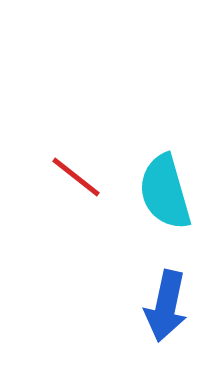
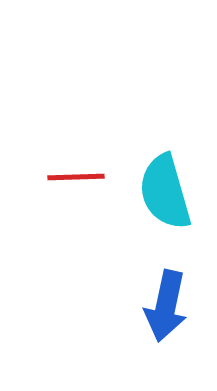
red line: rotated 40 degrees counterclockwise
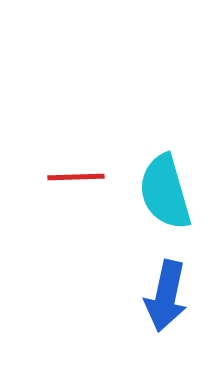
blue arrow: moved 10 px up
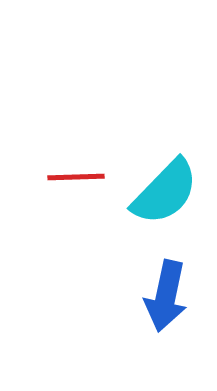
cyan semicircle: rotated 120 degrees counterclockwise
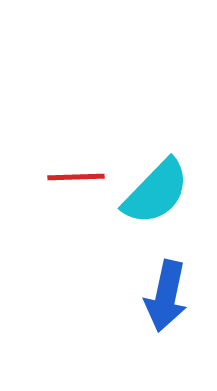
cyan semicircle: moved 9 px left
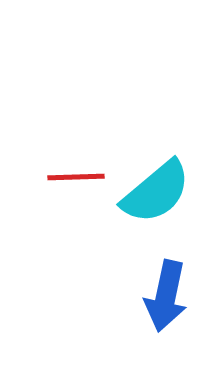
cyan semicircle: rotated 6 degrees clockwise
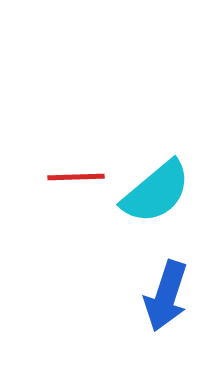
blue arrow: rotated 6 degrees clockwise
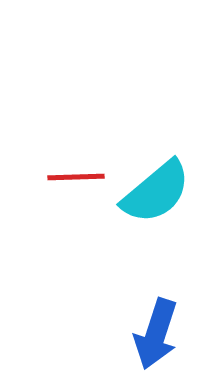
blue arrow: moved 10 px left, 38 px down
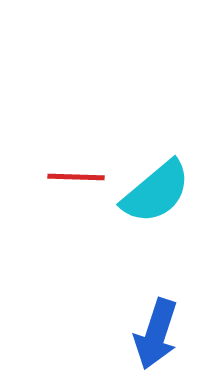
red line: rotated 4 degrees clockwise
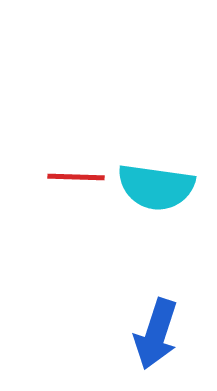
cyan semicircle: moved 5 px up; rotated 48 degrees clockwise
